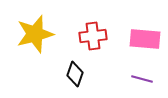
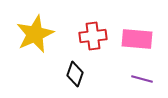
yellow star: rotated 9 degrees counterclockwise
pink rectangle: moved 8 px left
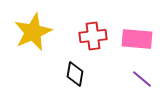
yellow star: moved 2 px left, 2 px up
black diamond: rotated 10 degrees counterclockwise
purple line: rotated 25 degrees clockwise
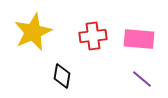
pink rectangle: moved 2 px right
black diamond: moved 13 px left, 2 px down
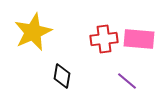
red cross: moved 11 px right, 3 px down
purple line: moved 15 px left, 2 px down
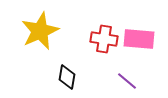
yellow star: moved 7 px right, 1 px up
red cross: rotated 16 degrees clockwise
black diamond: moved 5 px right, 1 px down
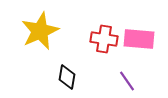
purple line: rotated 15 degrees clockwise
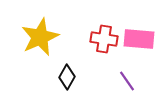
yellow star: moved 6 px down
black diamond: rotated 20 degrees clockwise
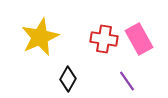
pink rectangle: rotated 56 degrees clockwise
black diamond: moved 1 px right, 2 px down
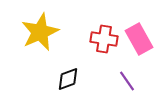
yellow star: moved 5 px up
black diamond: rotated 40 degrees clockwise
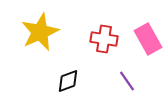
pink rectangle: moved 9 px right
black diamond: moved 2 px down
